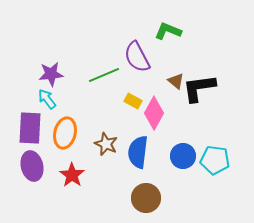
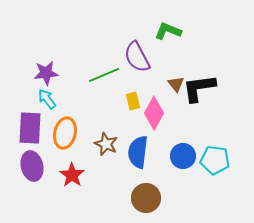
purple star: moved 5 px left, 1 px up
brown triangle: moved 3 px down; rotated 12 degrees clockwise
yellow rectangle: rotated 48 degrees clockwise
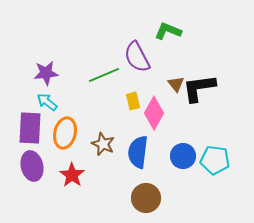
cyan arrow: moved 3 px down; rotated 15 degrees counterclockwise
brown star: moved 3 px left
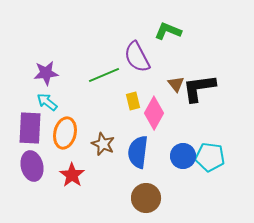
cyan pentagon: moved 5 px left, 3 px up
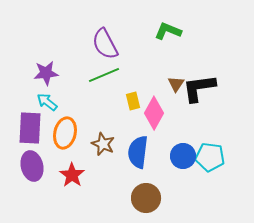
purple semicircle: moved 32 px left, 13 px up
brown triangle: rotated 12 degrees clockwise
